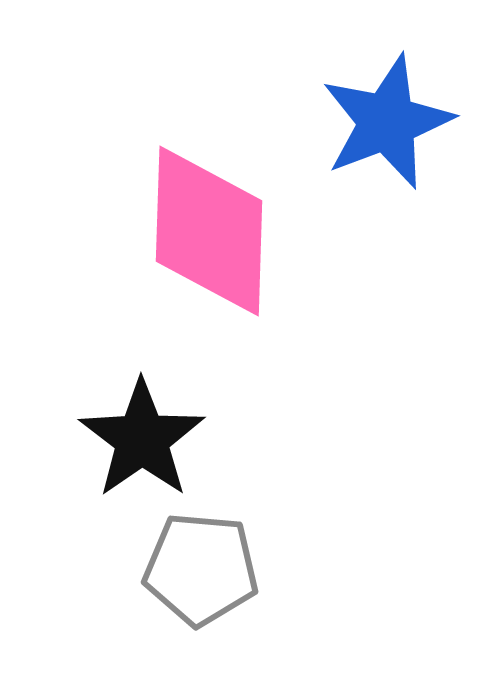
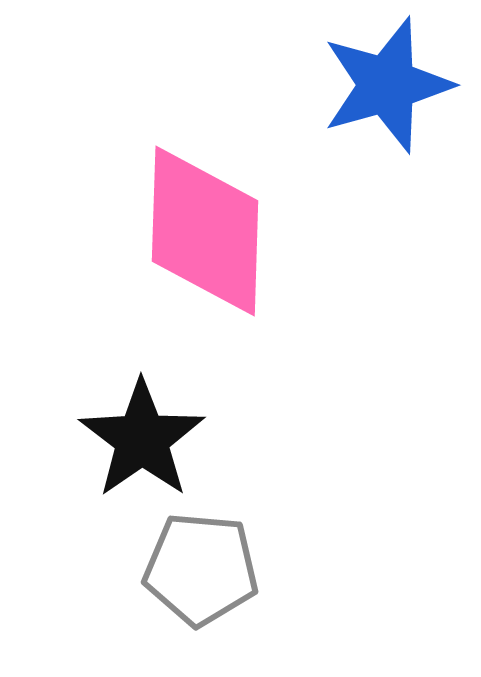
blue star: moved 37 px up; rotated 5 degrees clockwise
pink diamond: moved 4 px left
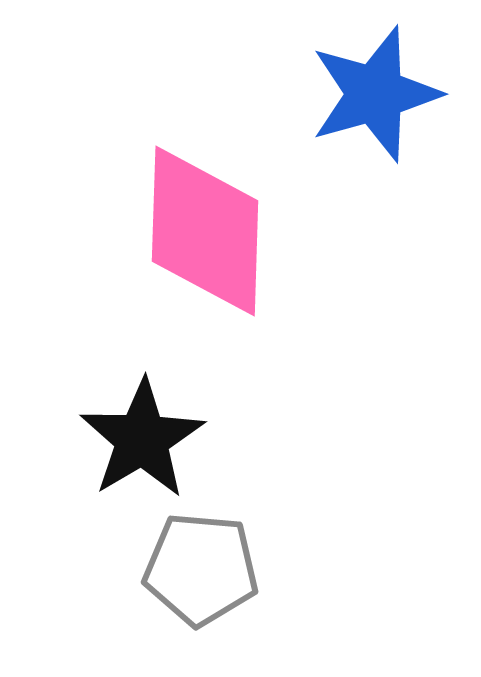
blue star: moved 12 px left, 9 px down
black star: rotated 4 degrees clockwise
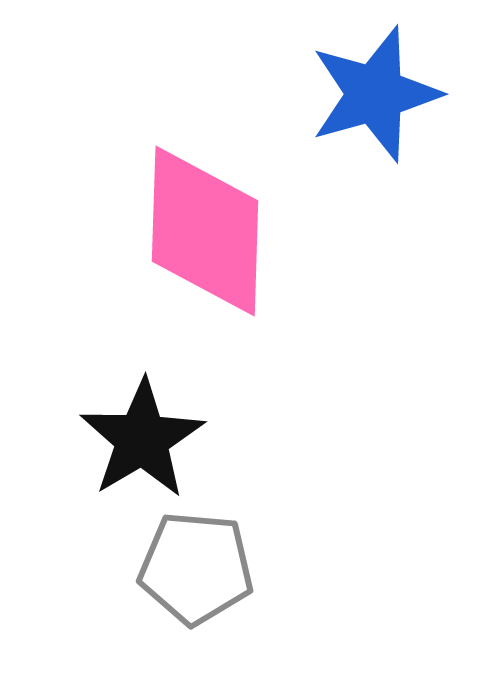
gray pentagon: moved 5 px left, 1 px up
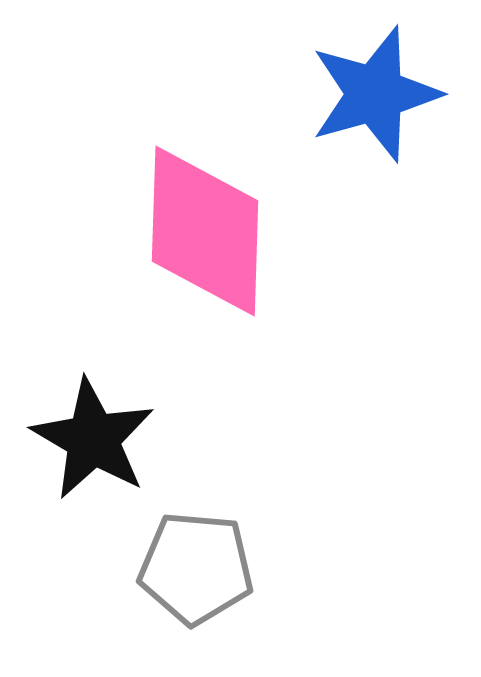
black star: moved 49 px left; rotated 11 degrees counterclockwise
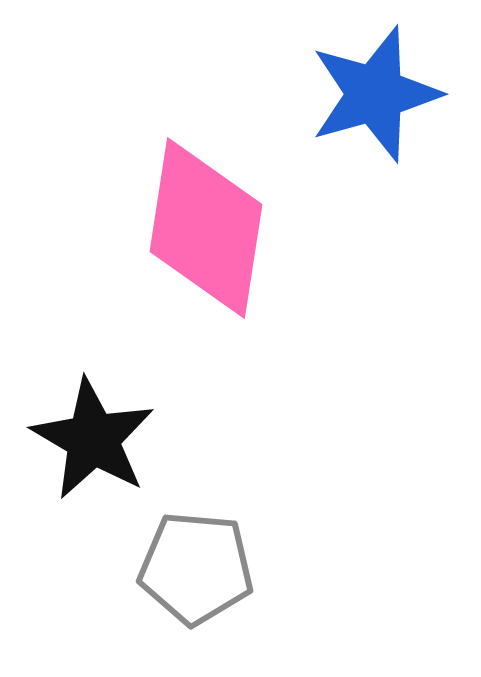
pink diamond: moved 1 px right, 3 px up; rotated 7 degrees clockwise
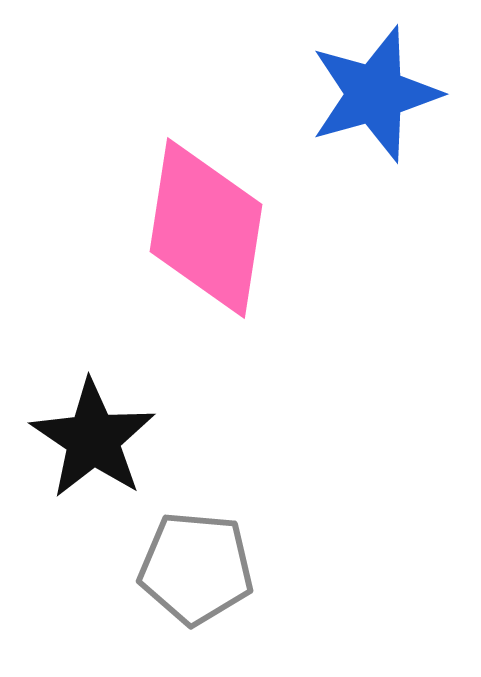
black star: rotated 4 degrees clockwise
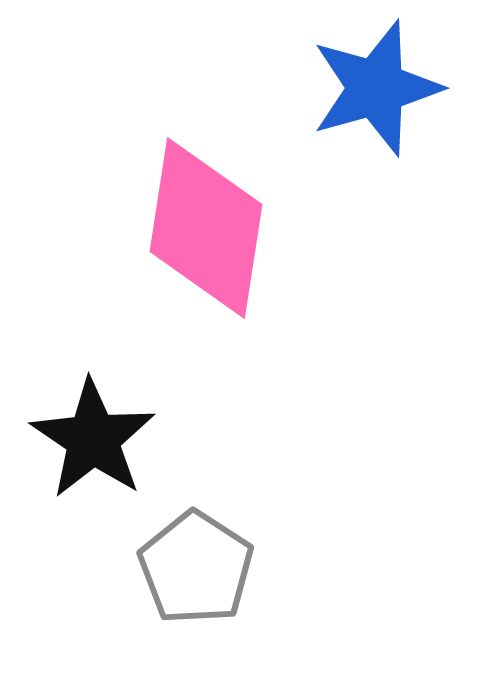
blue star: moved 1 px right, 6 px up
gray pentagon: rotated 28 degrees clockwise
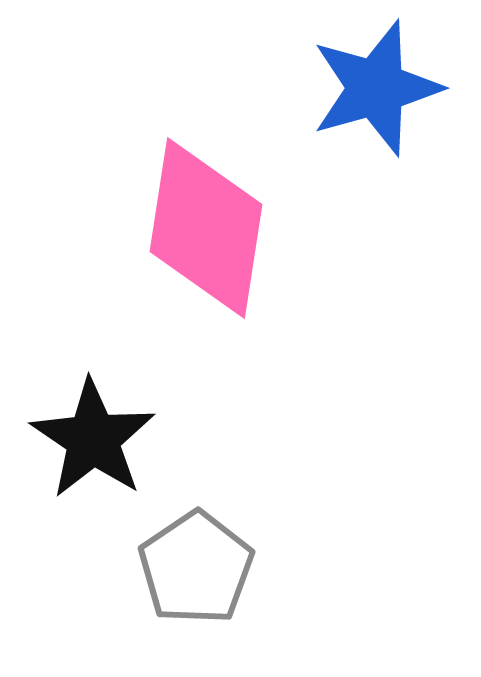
gray pentagon: rotated 5 degrees clockwise
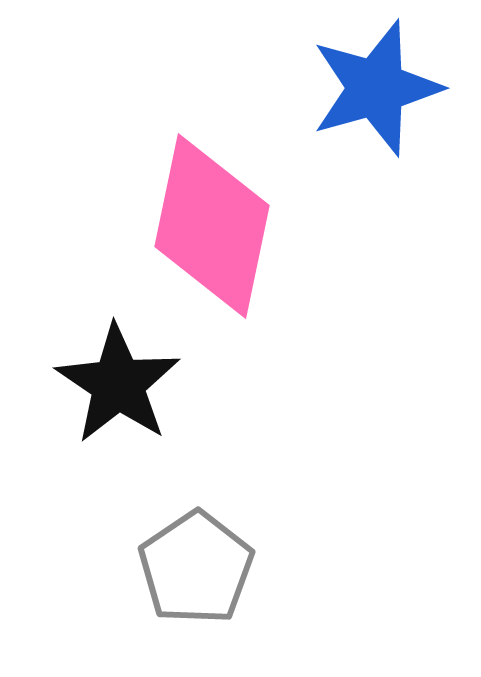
pink diamond: moved 6 px right, 2 px up; rotated 3 degrees clockwise
black star: moved 25 px right, 55 px up
